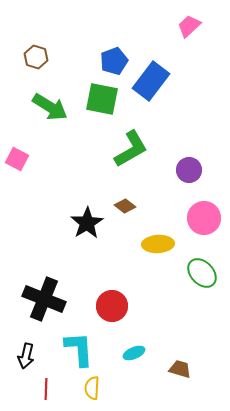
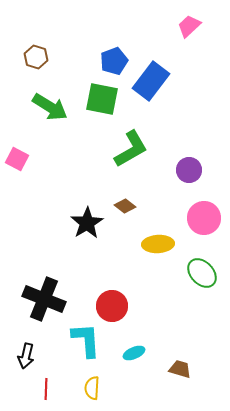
cyan L-shape: moved 7 px right, 9 px up
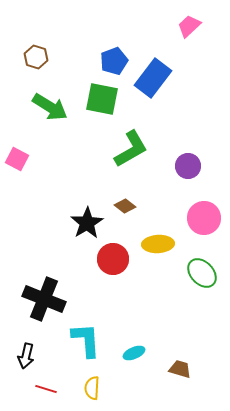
blue rectangle: moved 2 px right, 3 px up
purple circle: moved 1 px left, 4 px up
red circle: moved 1 px right, 47 px up
red line: rotated 75 degrees counterclockwise
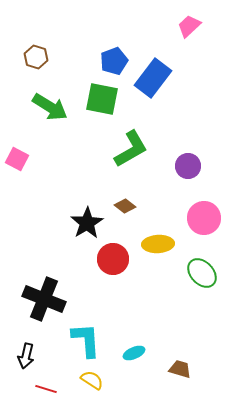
yellow semicircle: moved 8 px up; rotated 120 degrees clockwise
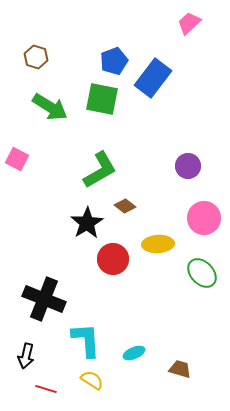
pink trapezoid: moved 3 px up
green L-shape: moved 31 px left, 21 px down
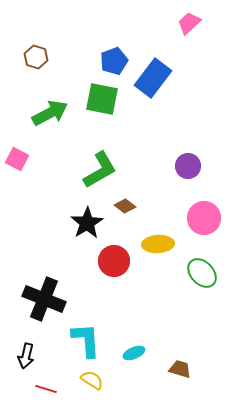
green arrow: moved 6 px down; rotated 60 degrees counterclockwise
red circle: moved 1 px right, 2 px down
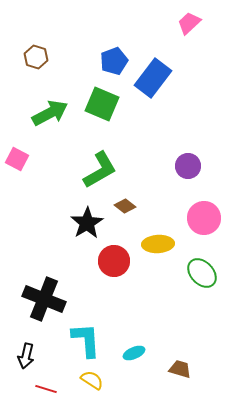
green square: moved 5 px down; rotated 12 degrees clockwise
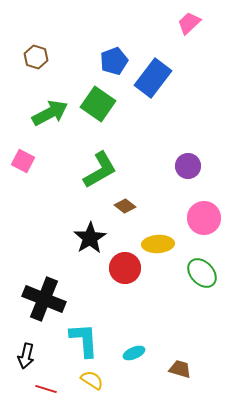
green square: moved 4 px left; rotated 12 degrees clockwise
pink square: moved 6 px right, 2 px down
black star: moved 3 px right, 15 px down
red circle: moved 11 px right, 7 px down
cyan L-shape: moved 2 px left
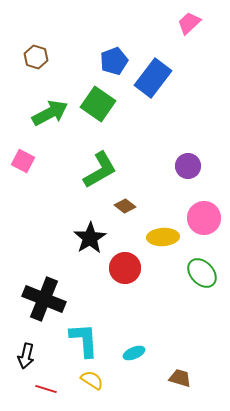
yellow ellipse: moved 5 px right, 7 px up
brown trapezoid: moved 9 px down
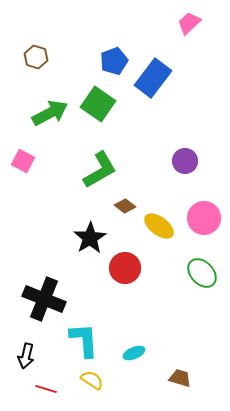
purple circle: moved 3 px left, 5 px up
yellow ellipse: moved 4 px left, 11 px up; rotated 40 degrees clockwise
